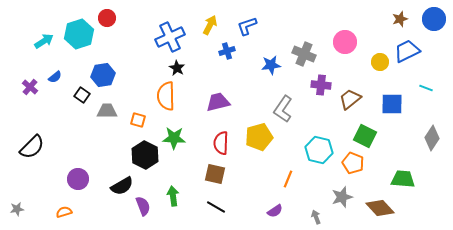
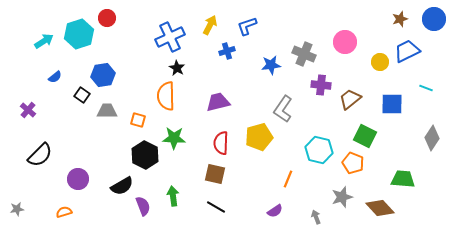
purple cross at (30, 87): moved 2 px left, 23 px down
black semicircle at (32, 147): moved 8 px right, 8 px down
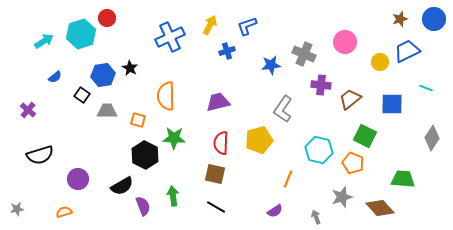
cyan hexagon at (79, 34): moved 2 px right
black star at (177, 68): moved 47 px left
yellow pentagon at (259, 137): moved 3 px down
black semicircle at (40, 155): rotated 28 degrees clockwise
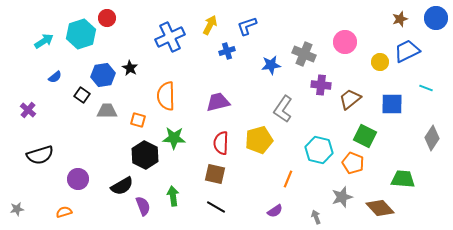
blue circle at (434, 19): moved 2 px right, 1 px up
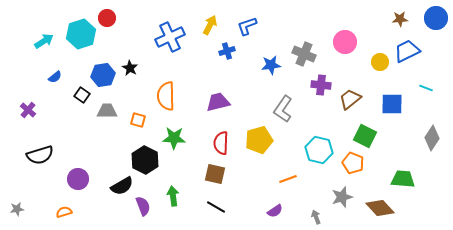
brown star at (400, 19): rotated 14 degrees clockwise
black hexagon at (145, 155): moved 5 px down
orange line at (288, 179): rotated 48 degrees clockwise
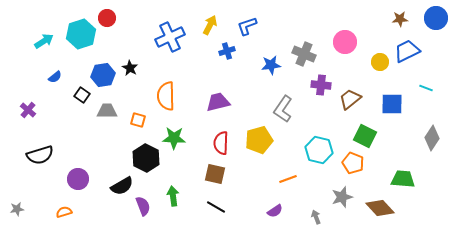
black hexagon at (145, 160): moved 1 px right, 2 px up
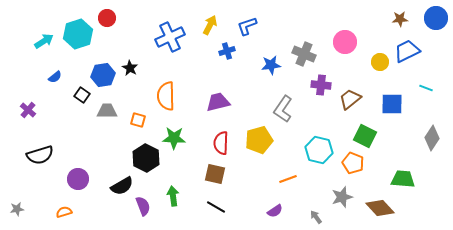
cyan hexagon at (81, 34): moved 3 px left
gray arrow at (316, 217): rotated 16 degrees counterclockwise
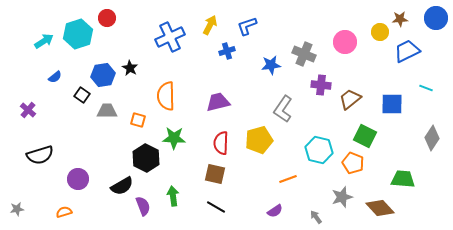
yellow circle at (380, 62): moved 30 px up
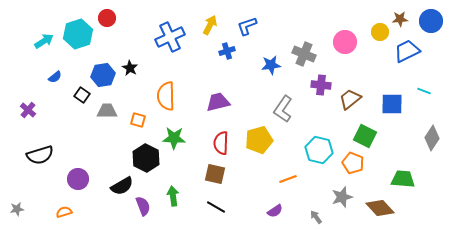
blue circle at (436, 18): moved 5 px left, 3 px down
cyan line at (426, 88): moved 2 px left, 3 px down
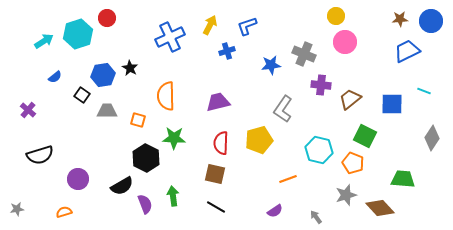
yellow circle at (380, 32): moved 44 px left, 16 px up
gray star at (342, 197): moved 4 px right, 2 px up
purple semicircle at (143, 206): moved 2 px right, 2 px up
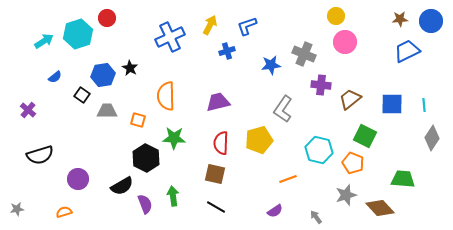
cyan line at (424, 91): moved 14 px down; rotated 64 degrees clockwise
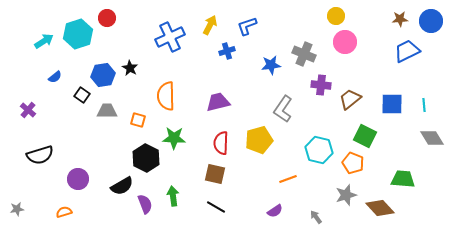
gray diamond at (432, 138): rotated 65 degrees counterclockwise
